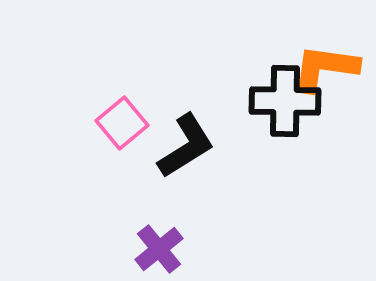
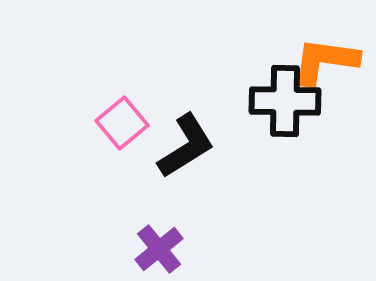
orange L-shape: moved 7 px up
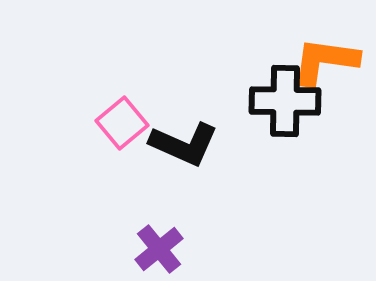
black L-shape: moved 2 px left, 2 px up; rotated 56 degrees clockwise
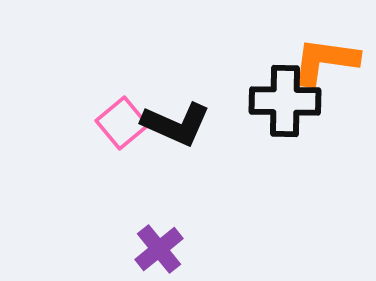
black L-shape: moved 8 px left, 20 px up
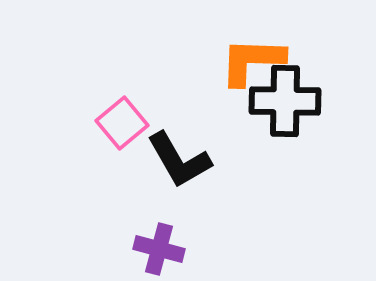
orange L-shape: moved 73 px left; rotated 6 degrees counterclockwise
black L-shape: moved 3 px right, 36 px down; rotated 36 degrees clockwise
purple cross: rotated 36 degrees counterclockwise
